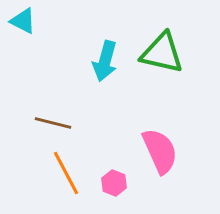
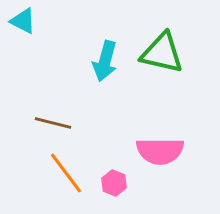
pink semicircle: rotated 114 degrees clockwise
orange line: rotated 9 degrees counterclockwise
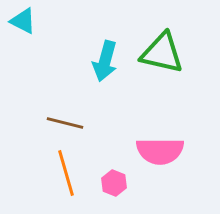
brown line: moved 12 px right
orange line: rotated 21 degrees clockwise
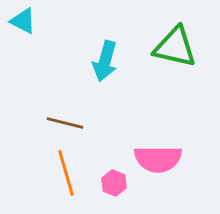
green triangle: moved 13 px right, 6 px up
pink semicircle: moved 2 px left, 8 px down
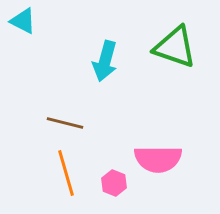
green triangle: rotated 6 degrees clockwise
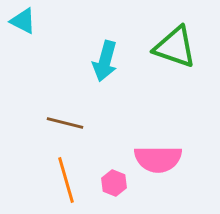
orange line: moved 7 px down
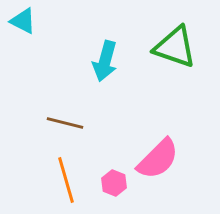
pink semicircle: rotated 45 degrees counterclockwise
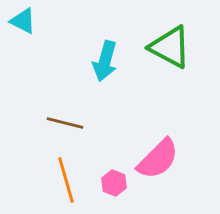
green triangle: moved 5 px left; rotated 9 degrees clockwise
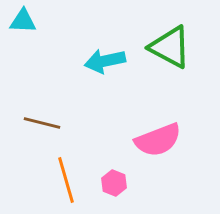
cyan triangle: rotated 24 degrees counterclockwise
cyan arrow: rotated 63 degrees clockwise
brown line: moved 23 px left
pink semicircle: moved 19 px up; rotated 24 degrees clockwise
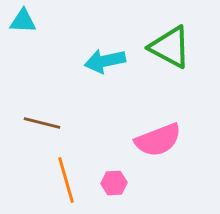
pink hexagon: rotated 25 degrees counterclockwise
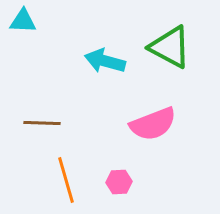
cyan arrow: rotated 27 degrees clockwise
brown line: rotated 12 degrees counterclockwise
pink semicircle: moved 5 px left, 16 px up
pink hexagon: moved 5 px right, 1 px up
